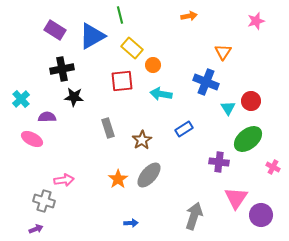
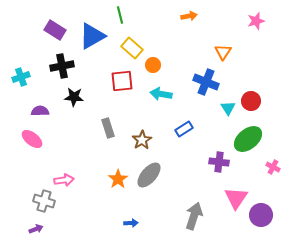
black cross: moved 3 px up
cyan cross: moved 22 px up; rotated 24 degrees clockwise
purple semicircle: moved 7 px left, 6 px up
pink ellipse: rotated 10 degrees clockwise
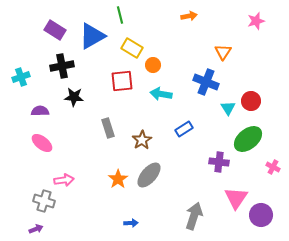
yellow rectangle: rotated 10 degrees counterclockwise
pink ellipse: moved 10 px right, 4 px down
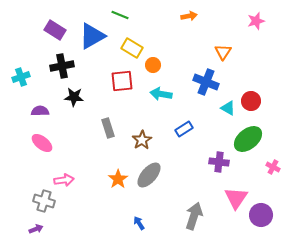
green line: rotated 54 degrees counterclockwise
cyan triangle: rotated 28 degrees counterclockwise
blue arrow: moved 8 px right; rotated 120 degrees counterclockwise
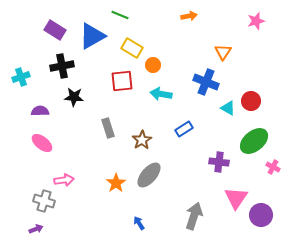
green ellipse: moved 6 px right, 2 px down
orange star: moved 2 px left, 4 px down
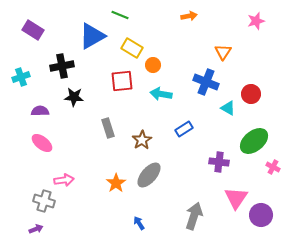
purple rectangle: moved 22 px left
red circle: moved 7 px up
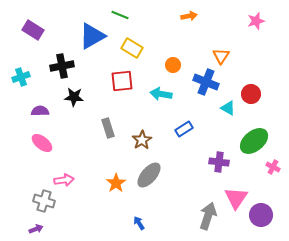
orange triangle: moved 2 px left, 4 px down
orange circle: moved 20 px right
gray arrow: moved 14 px right
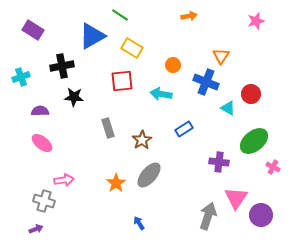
green line: rotated 12 degrees clockwise
